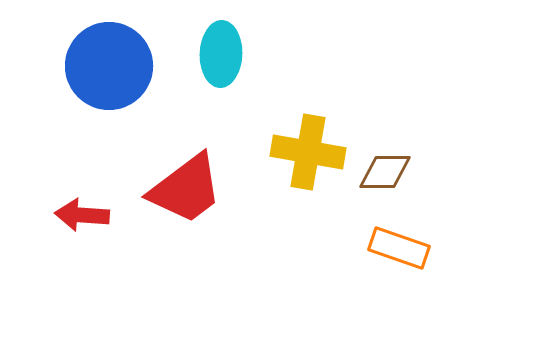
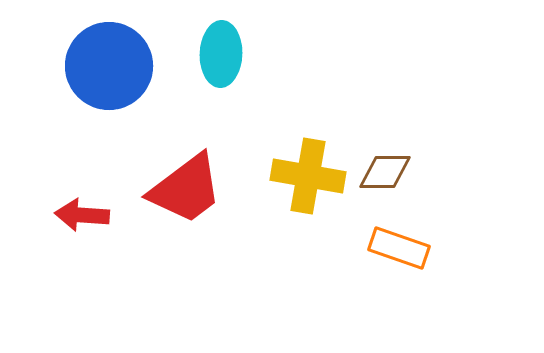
yellow cross: moved 24 px down
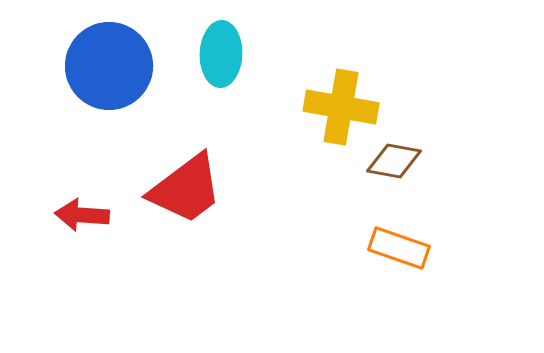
brown diamond: moved 9 px right, 11 px up; rotated 10 degrees clockwise
yellow cross: moved 33 px right, 69 px up
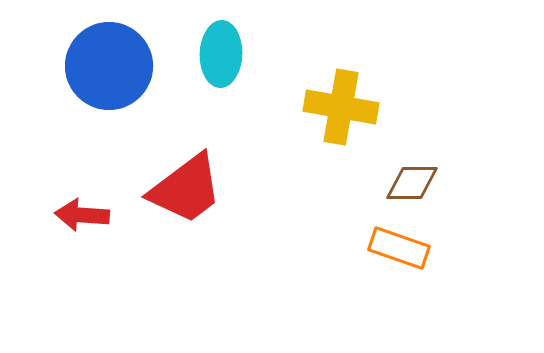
brown diamond: moved 18 px right, 22 px down; rotated 10 degrees counterclockwise
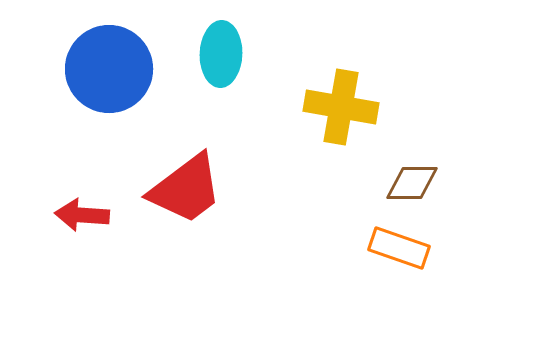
blue circle: moved 3 px down
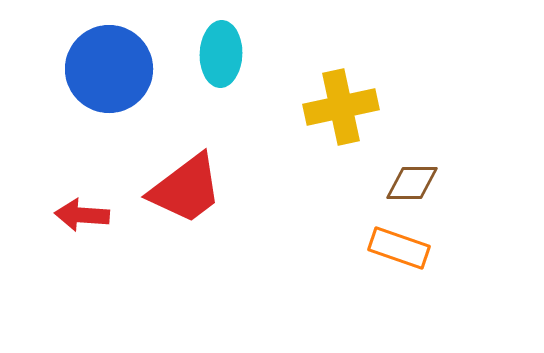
yellow cross: rotated 22 degrees counterclockwise
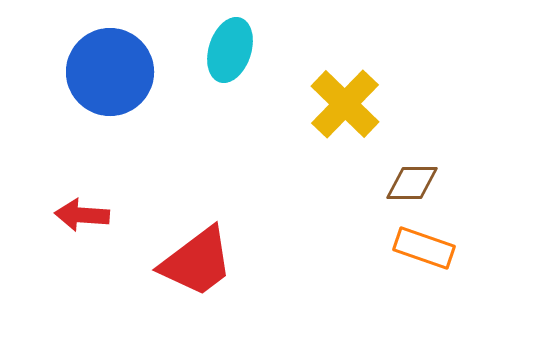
cyan ellipse: moved 9 px right, 4 px up; rotated 16 degrees clockwise
blue circle: moved 1 px right, 3 px down
yellow cross: moved 4 px right, 3 px up; rotated 34 degrees counterclockwise
red trapezoid: moved 11 px right, 73 px down
orange rectangle: moved 25 px right
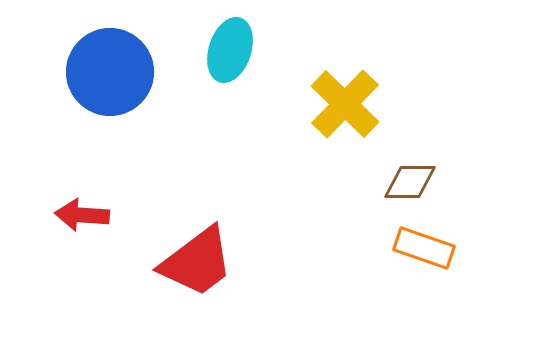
brown diamond: moved 2 px left, 1 px up
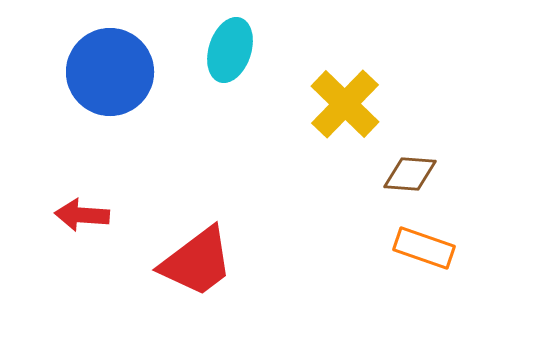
brown diamond: moved 8 px up; rotated 4 degrees clockwise
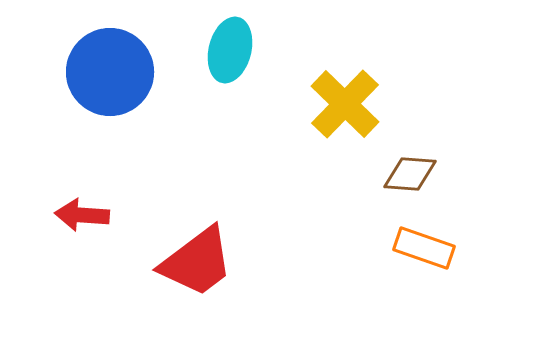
cyan ellipse: rotated 4 degrees counterclockwise
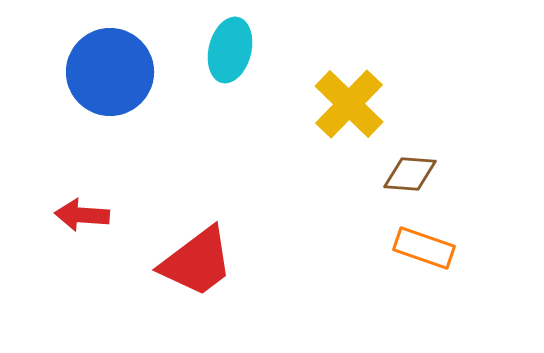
yellow cross: moved 4 px right
